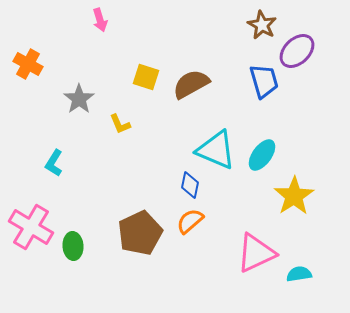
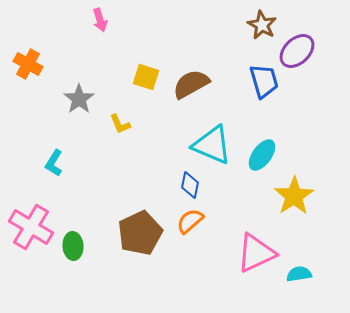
cyan triangle: moved 4 px left, 5 px up
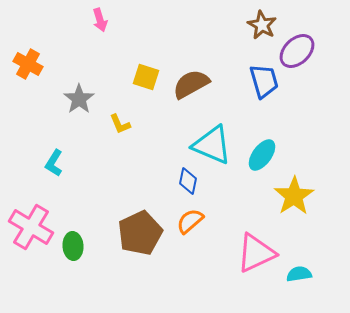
blue diamond: moved 2 px left, 4 px up
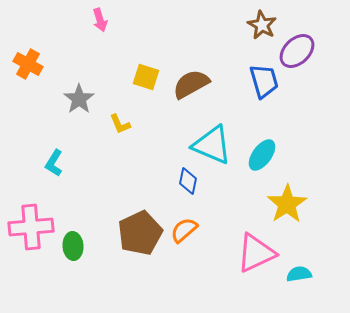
yellow star: moved 7 px left, 8 px down
orange semicircle: moved 6 px left, 9 px down
pink cross: rotated 36 degrees counterclockwise
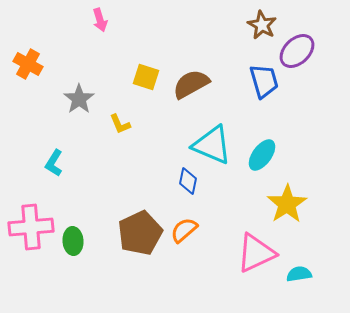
green ellipse: moved 5 px up
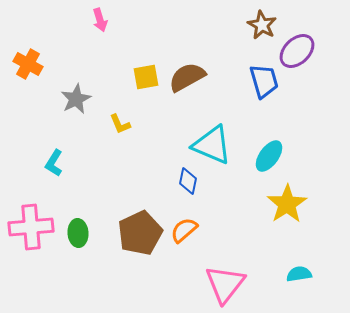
yellow square: rotated 28 degrees counterclockwise
brown semicircle: moved 4 px left, 7 px up
gray star: moved 3 px left; rotated 8 degrees clockwise
cyan ellipse: moved 7 px right, 1 px down
green ellipse: moved 5 px right, 8 px up
pink triangle: moved 31 px left, 31 px down; rotated 27 degrees counterclockwise
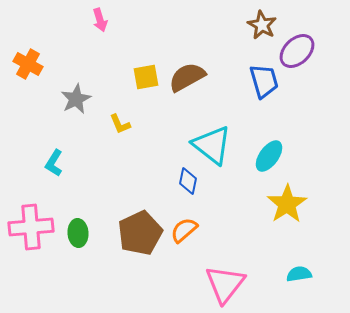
cyan triangle: rotated 15 degrees clockwise
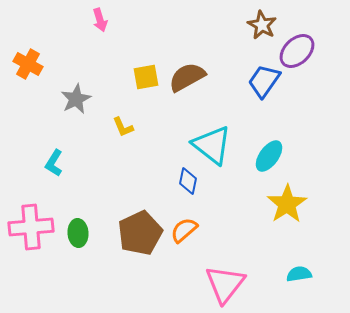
blue trapezoid: rotated 129 degrees counterclockwise
yellow L-shape: moved 3 px right, 3 px down
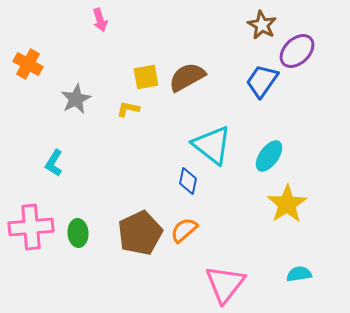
blue trapezoid: moved 2 px left
yellow L-shape: moved 5 px right, 18 px up; rotated 125 degrees clockwise
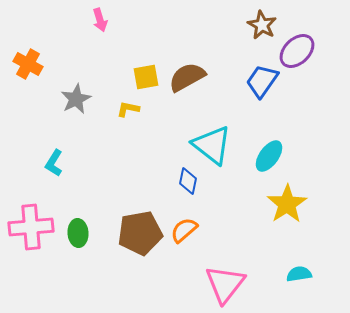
brown pentagon: rotated 15 degrees clockwise
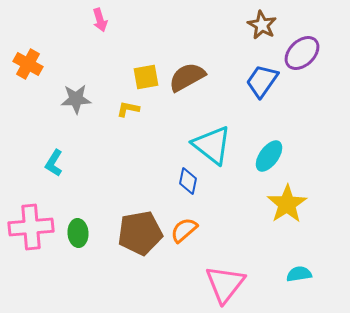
purple ellipse: moved 5 px right, 2 px down
gray star: rotated 24 degrees clockwise
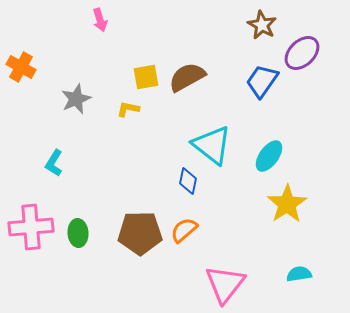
orange cross: moved 7 px left, 3 px down
gray star: rotated 20 degrees counterclockwise
brown pentagon: rotated 9 degrees clockwise
